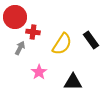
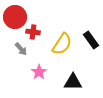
gray arrow: moved 1 px right, 1 px down; rotated 112 degrees clockwise
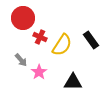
red circle: moved 8 px right, 1 px down
red cross: moved 7 px right, 5 px down; rotated 16 degrees clockwise
yellow semicircle: moved 1 px down
gray arrow: moved 11 px down
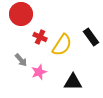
red circle: moved 2 px left, 4 px up
black rectangle: moved 3 px up
pink star: rotated 14 degrees clockwise
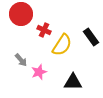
red cross: moved 4 px right, 7 px up
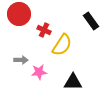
red circle: moved 2 px left
black rectangle: moved 16 px up
gray arrow: rotated 48 degrees counterclockwise
pink star: rotated 14 degrees clockwise
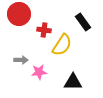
black rectangle: moved 8 px left, 1 px down
red cross: rotated 16 degrees counterclockwise
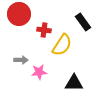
black triangle: moved 1 px right, 1 px down
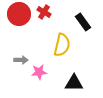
red cross: moved 18 px up; rotated 24 degrees clockwise
yellow semicircle: rotated 20 degrees counterclockwise
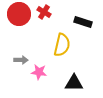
black rectangle: rotated 36 degrees counterclockwise
pink star: rotated 14 degrees clockwise
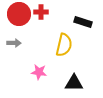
red cross: moved 3 px left; rotated 32 degrees counterclockwise
yellow semicircle: moved 2 px right
gray arrow: moved 7 px left, 17 px up
